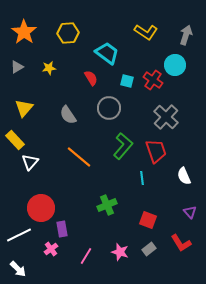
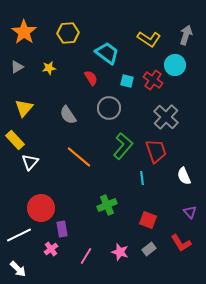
yellow L-shape: moved 3 px right, 7 px down
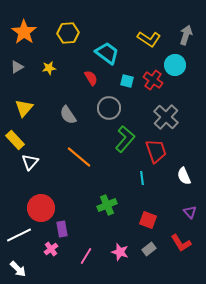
green L-shape: moved 2 px right, 7 px up
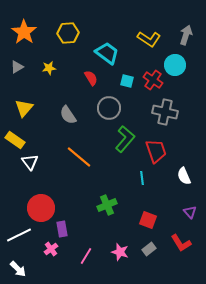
gray cross: moved 1 px left, 5 px up; rotated 30 degrees counterclockwise
yellow rectangle: rotated 12 degrees counterclockwise
white triangle: rotated 18 degrees counterclockwise
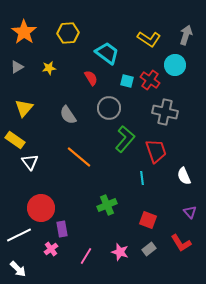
red cross: moved 3 px left
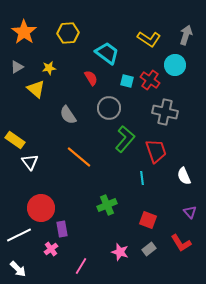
yellow triangle: moved 12 px right, 19 px up; rotated 30 degrees counterclockwise
pink line: moved 5 px left, 10 px down
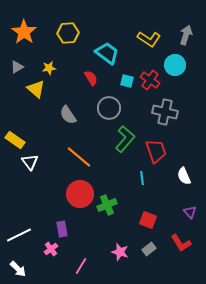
red circle: moved 39 px right, 14 px up
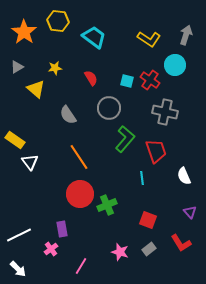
yellow hexagon: moved 10 px left, 12 px up; rotated 10 degrees clockwise
cyan trapezoid: moved 13 px left, 16 px up
yellow star: moved 6 px right
orange line: rotated 16 degrees clockwise
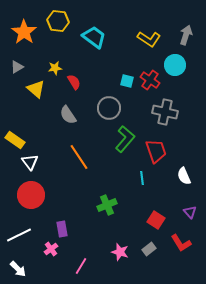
red semicircle: moved 17 px left, 4 px down
red circle: moved 49 px left, 1 px down
red square: moved 8 px right; rotated 12 degrees clockwise
